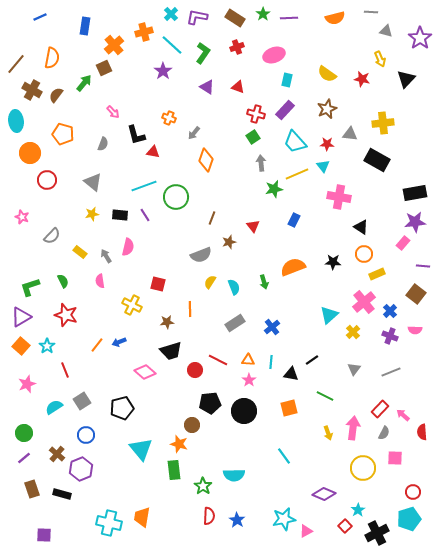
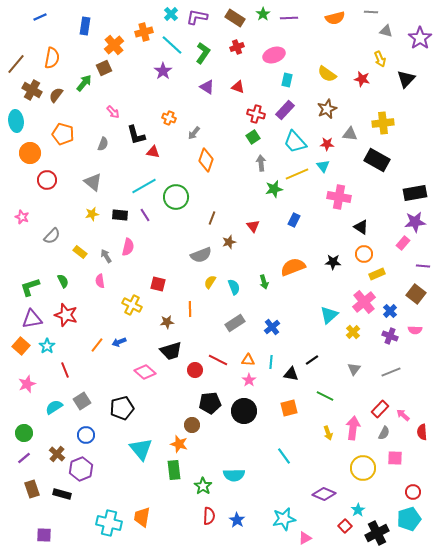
cyan line at (144, 186): rotated 10 degrees counterclockwise
purple triangle at (21, 317): moved 11 px right, 2 px down; rotated 20 degrees clockwise
pink triangle at (306, 531): moved 1 px left, 7 px down
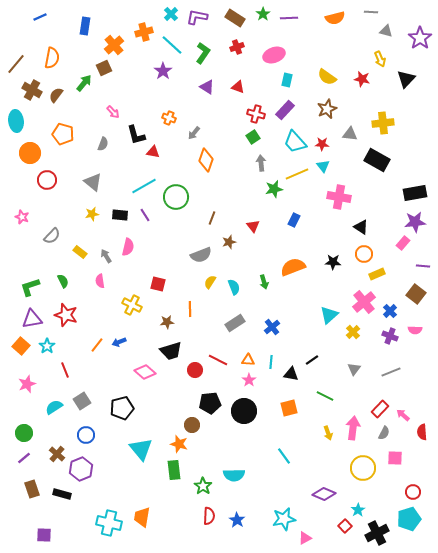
yellow semicircle at (327, 74): moved 3 px down
red star at (327, 144): moved 5 px left
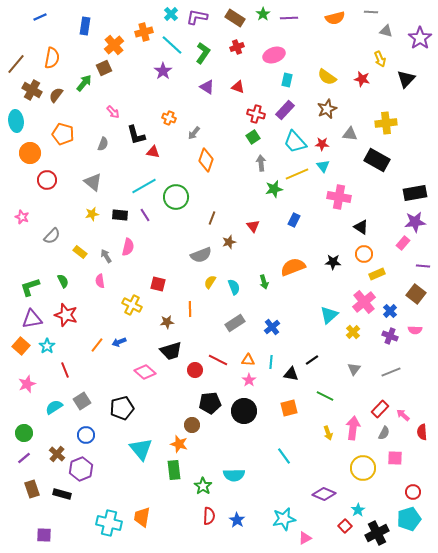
yellow cross at (383, 123): moved 3 px right
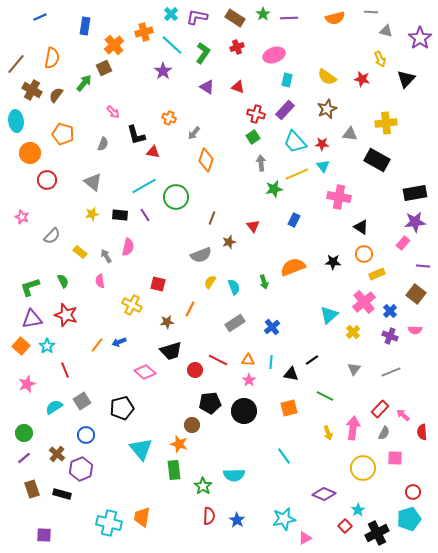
orange line at (190, 309): rotated 28 degrees clockwise
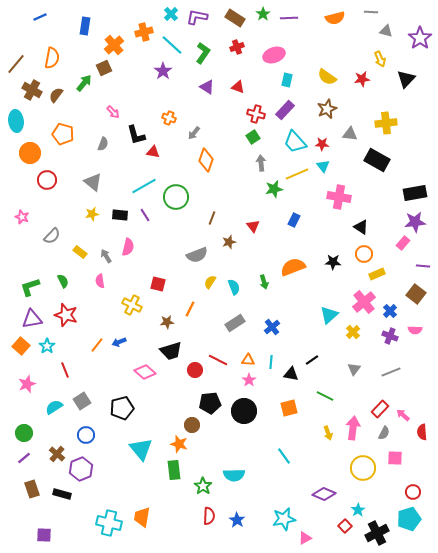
red star at (362, 79): rotated 21 degrees counterclockwise
gray semicircle at (201, 255): moved 4 px left
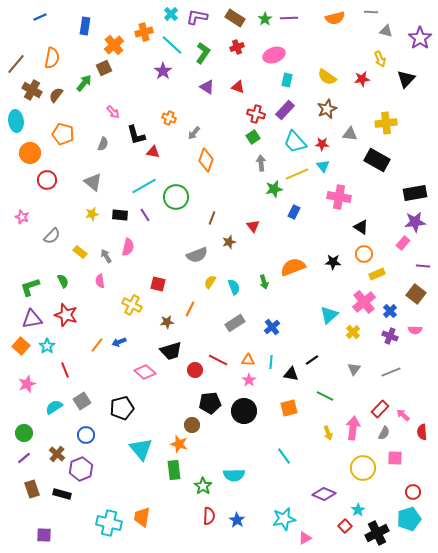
green star at (263, 14): moved 2 px right, 5 px down
blue rectangle at (294, 220): moved 8 px up
